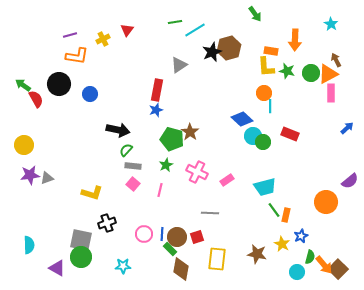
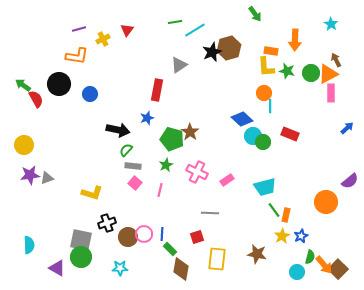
purple line at (70, 35): moved 9 px right, 6 px up
blue star at (156, 110): moved 9 px left, 8 px down
pink square at (133, 184): moved 2 px right, 1 px up
brown circle at (177, 237): moved 49 px left
yellow star at (282, 244): moved 8 px up; rotated 14 degrees clockwise
cyan star at (123, 266): moved 3 px left, 2 px down
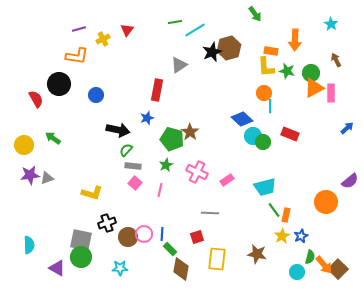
orange triangle at (328, 74): moved 14 px left, 14 px down
green arrow at (23, 85): moved 30 px right, 53 px down
blue circle at (90, 94): moved 6 px right, 1 px down
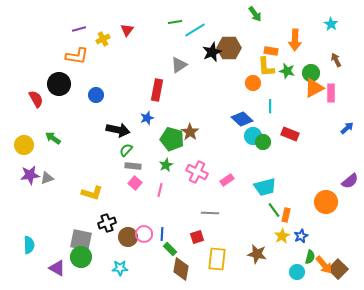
brown hexagon at (229, 48): rotated 15 degrees clockwise
orange circle at (264, 93): moved 11 px left, 10 px up
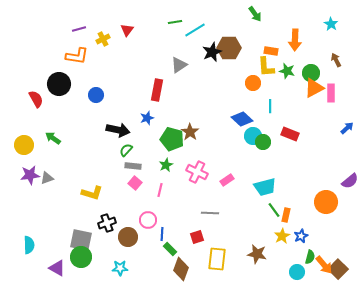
pink circle at (144, 234): moved 4 px right, 14 px up
brown diamond at (181, 269): rotated 10 degrees clockwise
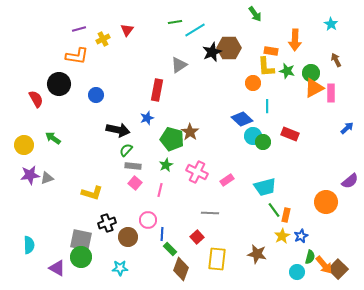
cyan line at (270, 106): moved 3 px left
red square at (197, 237): rotated 24 degrees counterclockwise
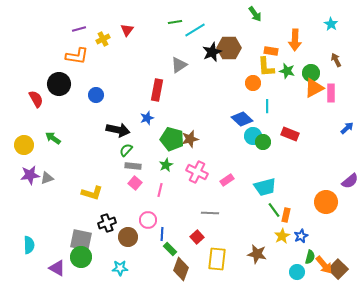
brown star at (190, 132): moved 7 px down; rotated 24 degrees clockwise
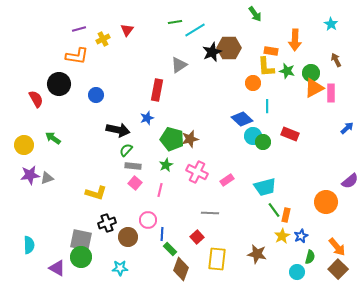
yellow L-shape at (92, 193): moved 4 px right
orange arrow at (324, 265): moved 13 px right, 18 px up
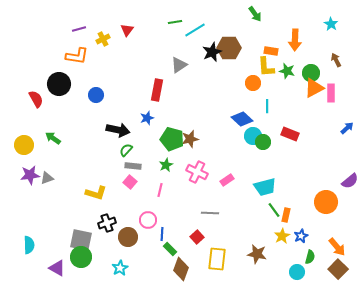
pink square at (135, 183): moved 5 px left, 1 px up
cyan star at (120, 268): rotated 28 degrees counterclockwise
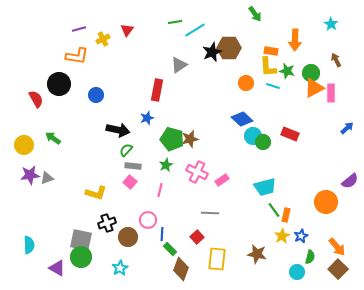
yellow L-shape at (266, 67): moved 2 px right
orange circle at (253, 83): moved 7 px left
cyan line at (267, 106): moved 6 px right, 20 px up; rotated 72 degrees counterclockwise
pink rectangle at (227, 180): moved 5 px left
